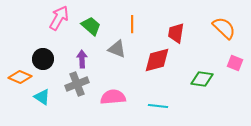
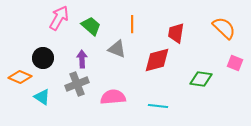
black circle: moved 1 px up
green diamond: moved 1 px left
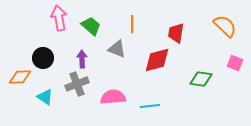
pink arrow: rotated 40 degrees counterclockwise
orange semicircle: moved 1 px right, 2 px up
orange diamond: rotated 25 degrees counterclockwise
cyan triangle: moved 3 px right
cyan line: moved 8 px left; rotated 12 degrees counterclockwise
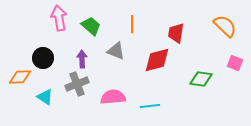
gray triangle: moved 1 px left, 2 px down
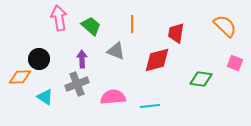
black circle: moved 4 px left, 1 px down
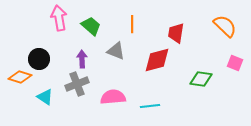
orange diamond: rotated 20 degrees clockwise
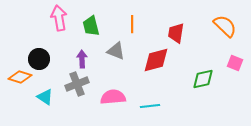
green trapezoid: rotated 145 degrees counterclockwise
red diamond: moved 1 px left
green diamond: moved 2 px right; rotated 20 degrees counterclockwise
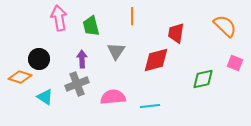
orange line: moved 8 px up
gray triangle: rotated 42 degrees clockwise
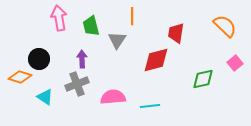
gray triangle: moved 1 px right, 11 px up
pink square: rotated 28 degrees clockwise
